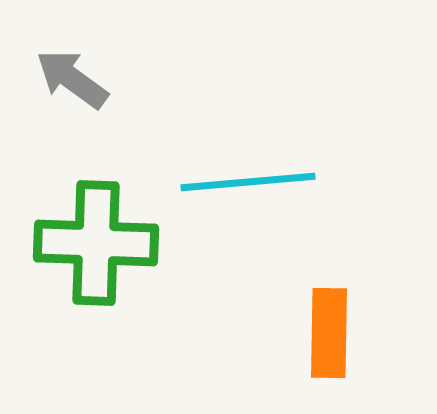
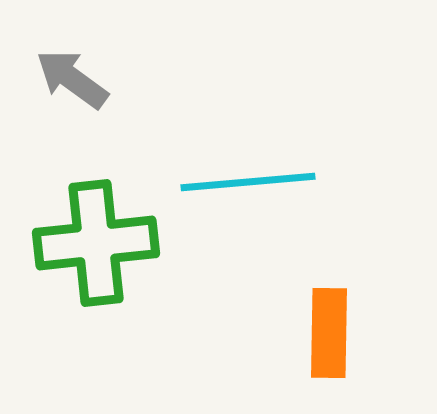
green cross: rotated 8 degrees counterclockwise
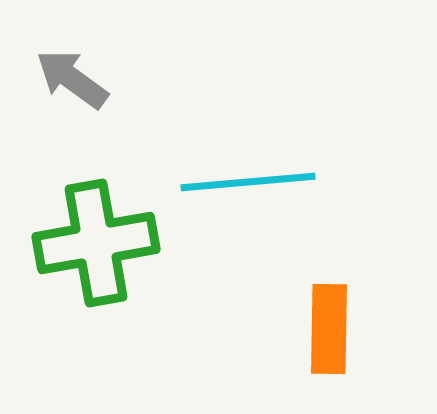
green cross: rotated 4 degrees counterclockwise
orange rectangle: moved 4 px up
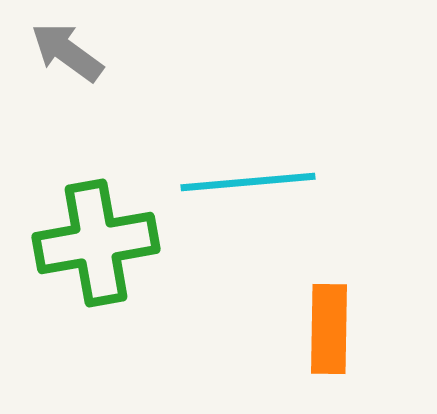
gray arrow: moved 5 px left, 27 px up
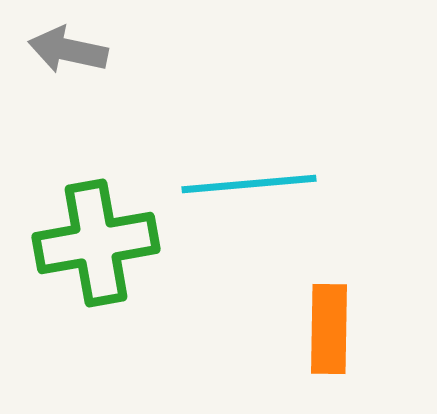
gray arrow: moved 1 px right, 2 px up; rotated 24 degrees counterclockwise
cyan line: moved 1 px right, 2 px down
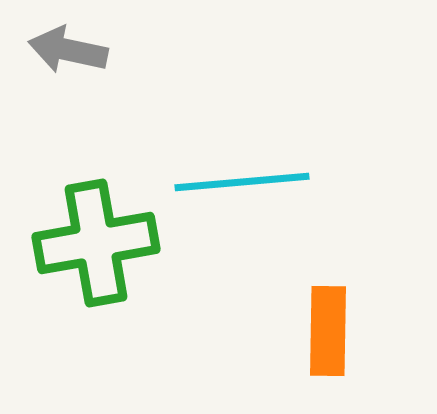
cyan line: moved 7 px left, 2 px up
orange rectangle: moved 1 px left, 2 px down
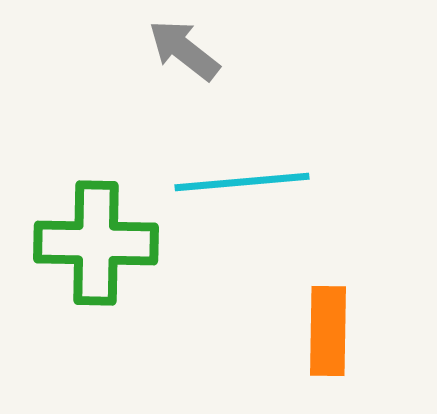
gray arrow: moved 116 px right; rotated 26 degrees clockwise
green cross: rotated 11 degrees clockwise
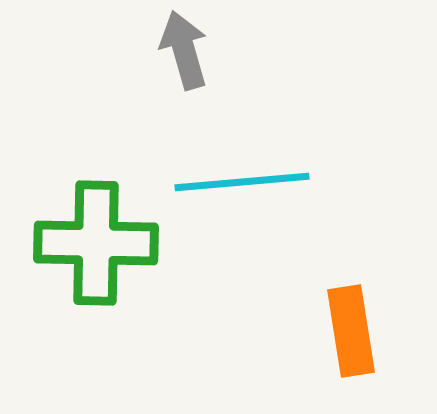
gray arrow: rotated 36 degrees clockwise
orange rectangle: moved 23 px right; rotated 10 degrees counterclockwise
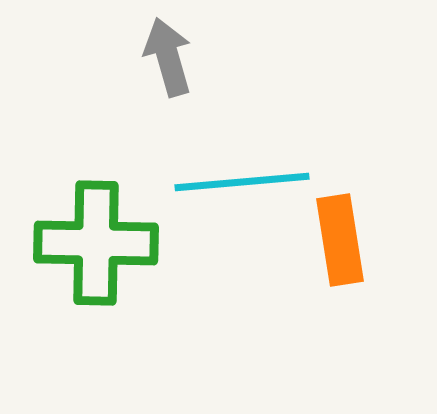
gray arrow: moved 16 px left, 7 px down
orange rectangle: moved 11 px left, 91 px up
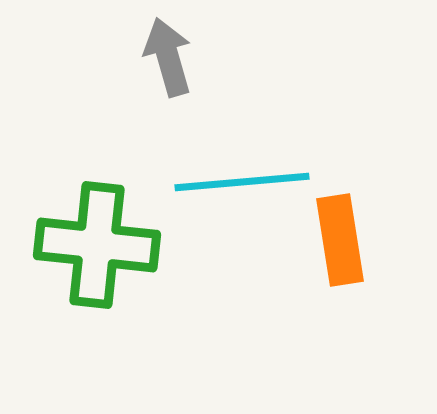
green cross: moved 1 px right, 2 px down; rotated 5 degrees clockwise
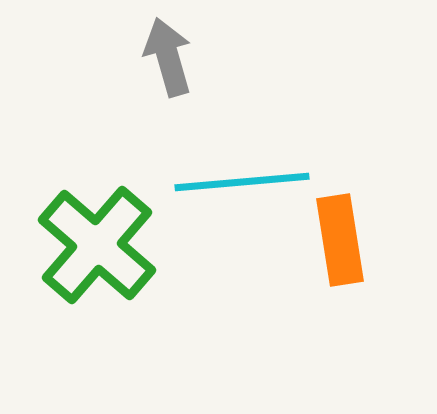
green cross: rotated 35 degrees clockwise
